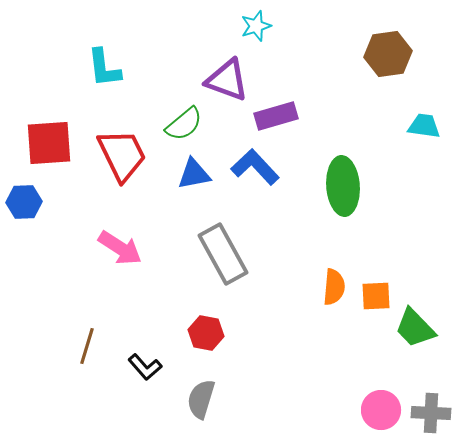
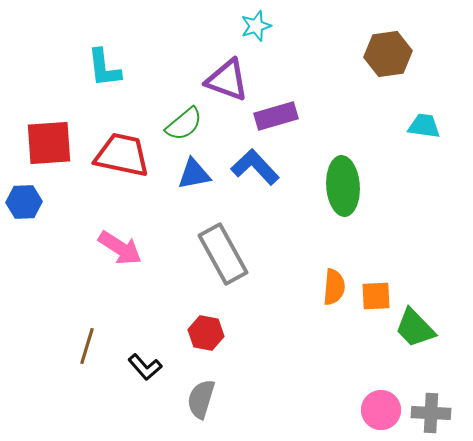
red trapezoid: rotated 52 degrees counterclockwise
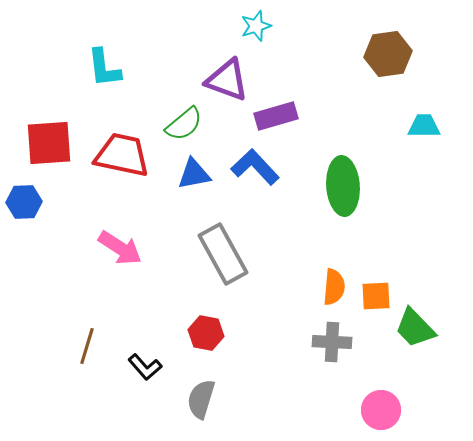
cyan trapezoid: rotated 8 degrees counterclockwise
gray cross: moved 99 px left, 71 px up
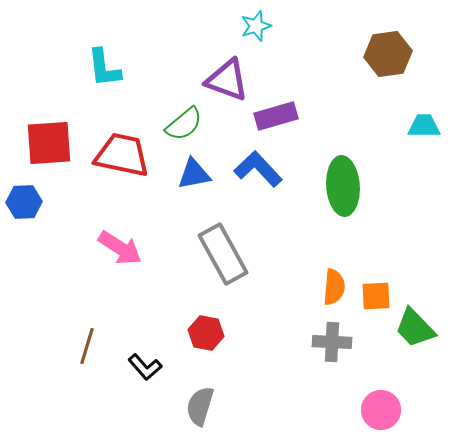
blue L-shape: moved 3 px right, 2 px down
gray semicircle: moved 1 px left, 7 px down
